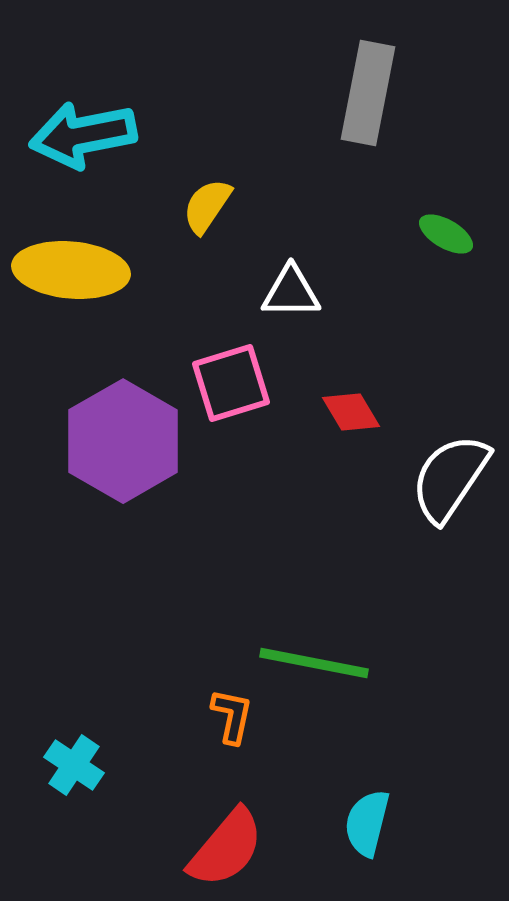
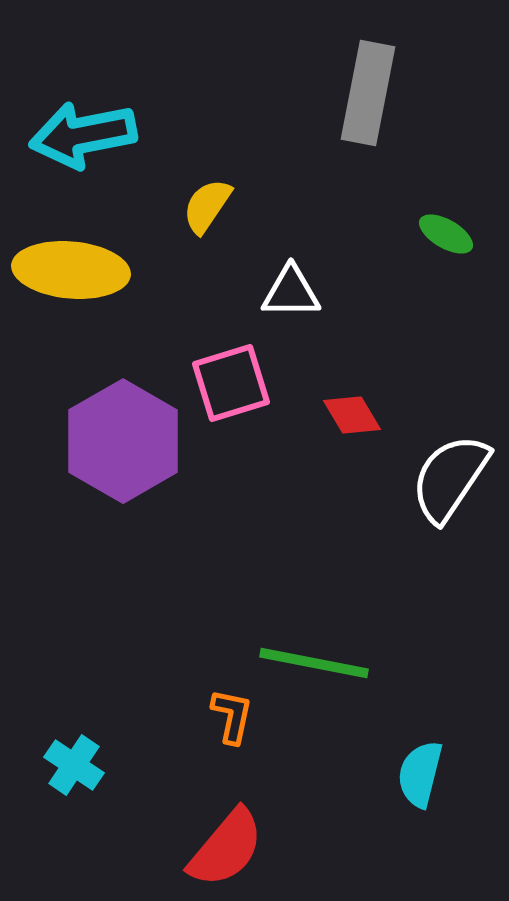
red diamond: moved 1 px right, 3 px down
cyan semicircle: moved 53 px right, 49 px up
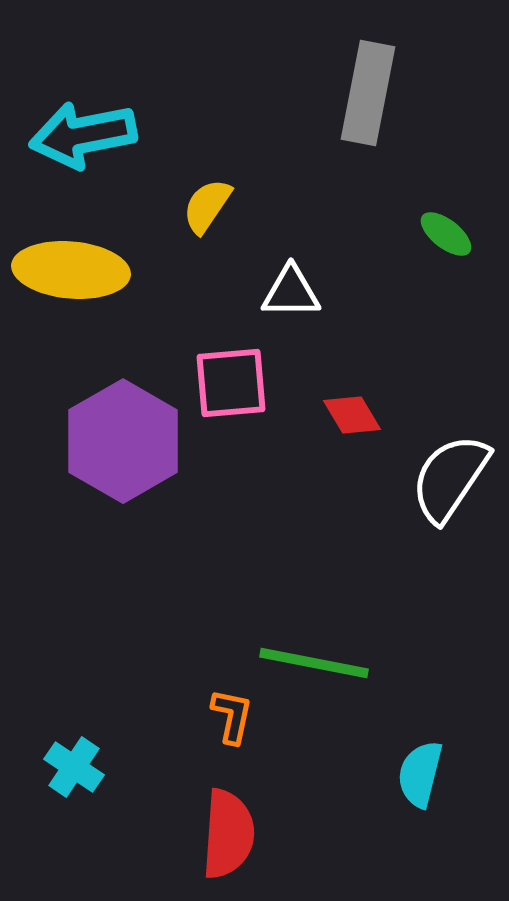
green ellipse: rotated 8 degrees clockwise
pink square: rotated 12 degrees clockwise
cyan cross: moved 2 px down
red semicircle: moved 2 px right, 14 px up; rotated 36 degrees counterclockwise
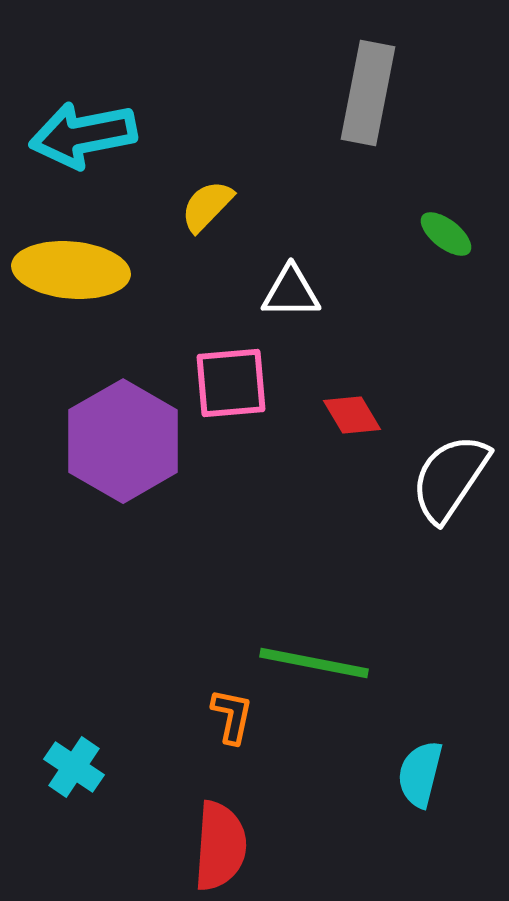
yellow semicircle: rotated 10 degrees clockwise
red semicircle: moved 8 px left, 12 px down
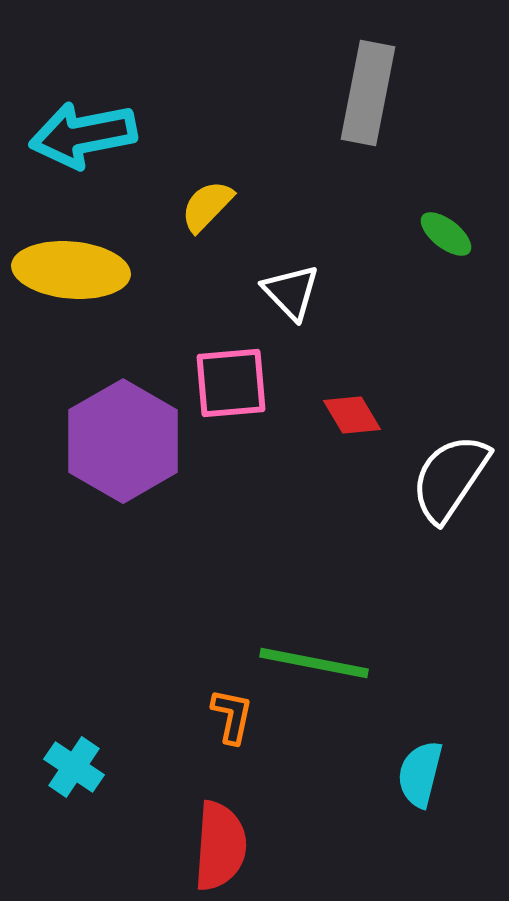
white triangle: rotated 46 degrees clockwise
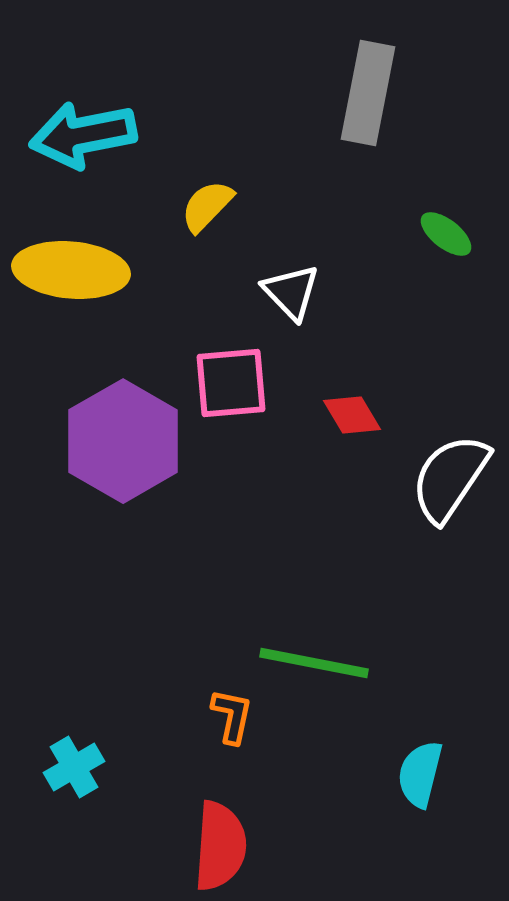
cyan cross: rotated 26 degrees clockwise
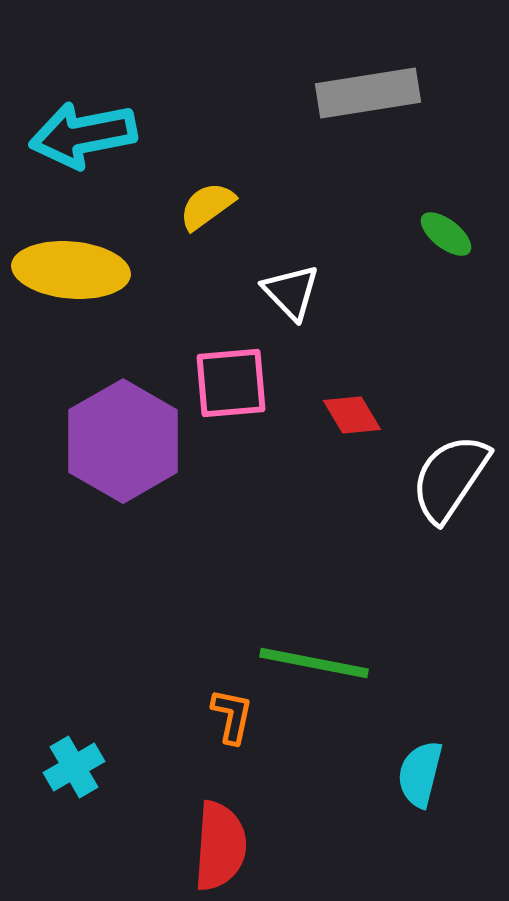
gray rectangle: rotated 70 degrees clockwise
yellow semicircle: rotated 10 degrees clockwise
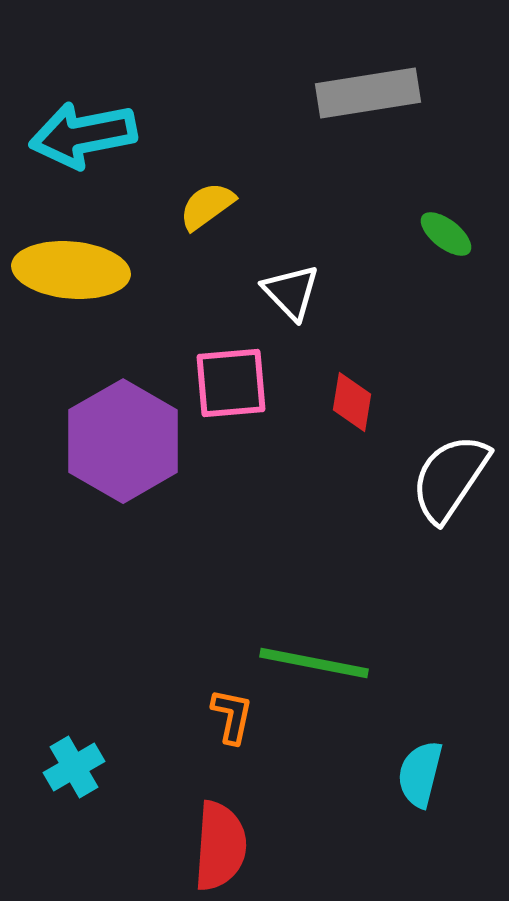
red diamond: moved 13 px up; rotated 40 degrees clockwise
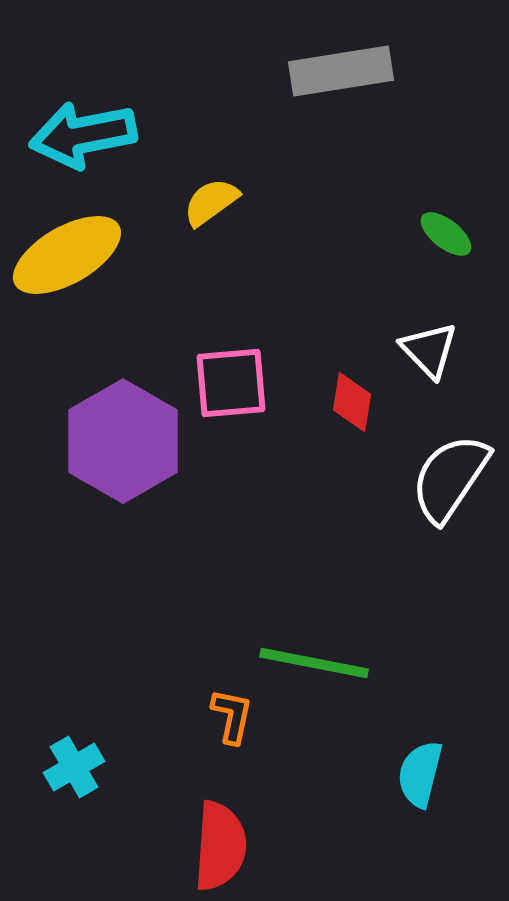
gray rectangle: moved 27 px left, 22 px up
yellow semicircle: moved 4 px right, 4 px up
yellow ellipse: moved 4 px left, 15 px up; rotated 35 degrees counterclockwise
white triangle: moved 138 px right, 58 px down
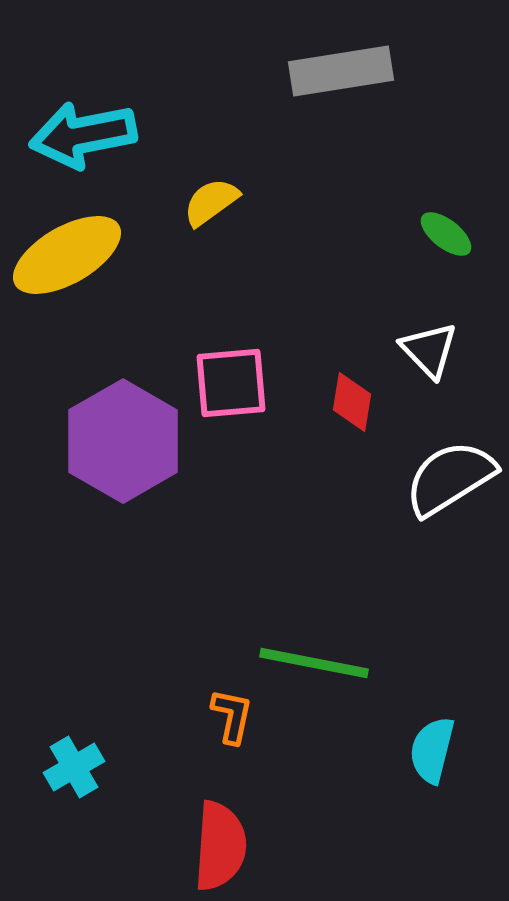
white semicircle: rotated 24 degrees clockwise
cyan semicircle: moved 12 px right, 24 px up
